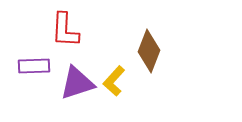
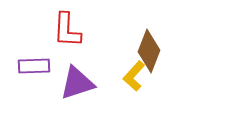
red L-shape: moved 2 px right
yellow L-shape: moved 20 px right, 5 px up
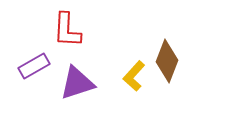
brown diamond: moved 18 px right, 10 px down
purple rectangle: rotated 28 degrees counterclockwise
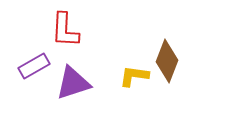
red L-shape: moved 2 px left
yellow L-shape: rotated 56 degrees clockwise
purple triangle: moved 4 px left
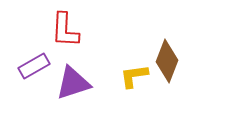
yellow L-shape: rotated 16 degrees counterclockwise
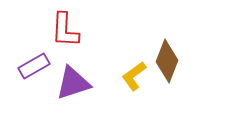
yellow L-shape: rotated 28 degrees counterclockwise
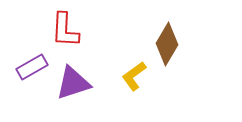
brown diamond: moved 17 px up; rotated 9 degrees clockwise
purple rectangle: moved 2 px left, 1 px down
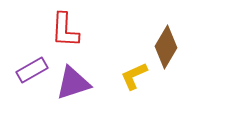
brown diamond: moved 1 px left, 3 px down
purple rectangle: moved 3 px down
yellow L-shape: rotated 12 degrees clockwise
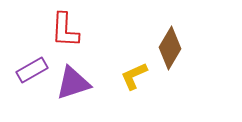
brown diamond: moved 4 px right, 1 px down
